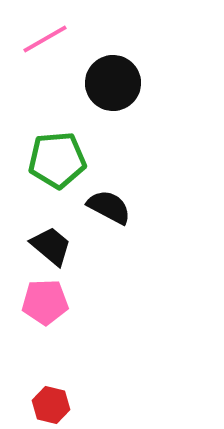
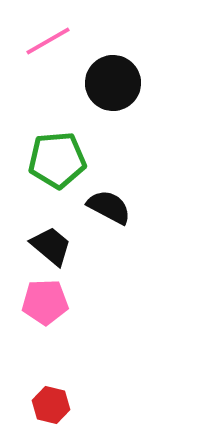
pink line: moved 3 px right, 2 px down
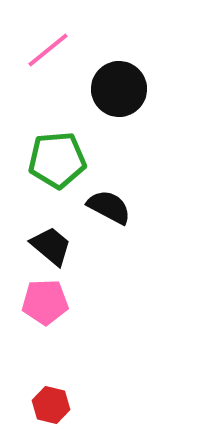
pink line: moved 9 px down; rotated 9 degrees counterclockwise
black circle: moved 6 px right, 6 px down
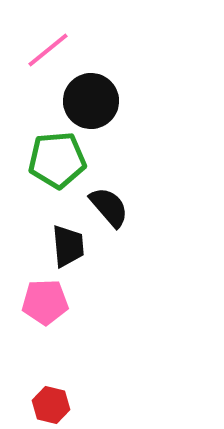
black circle: moved 28 px left, 12 px down
black semicircle: rotated 21 degrees clockwise
black trapezoid: moved 17 px right; rotated 45 degrees clockwise
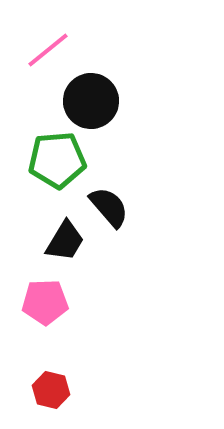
black trapezoid: moved 3 px left, 5 px up; rotated 36 degrees clockwise
red hexagon: moved 15 px up
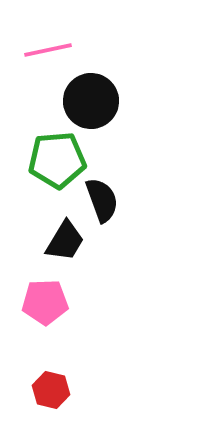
pink line: rotated 27 degrees clockwise
black semicircle: moved 7 px left, 7 px up; rotated 21 degrees clockwise
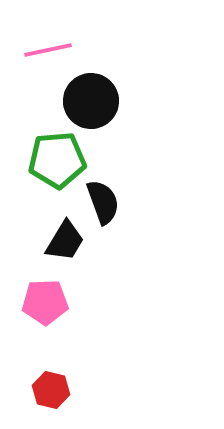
black semicircle: moved 1 px right, 2 px down
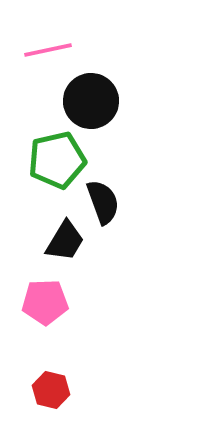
green pentagon: rotated 8 degrees counterclockwise
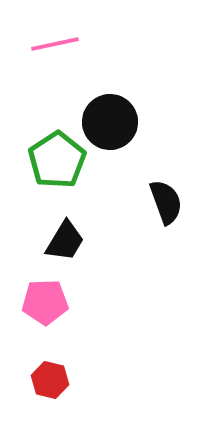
pink line: moved 7 px right, 6 px up
black circle: moved 19 px right, 21 px down
green pentagon: rotated 20 degrees counterclockwise
black semicircle: moved 63 px right
red hexagon: moved 1 px left, 10 px up
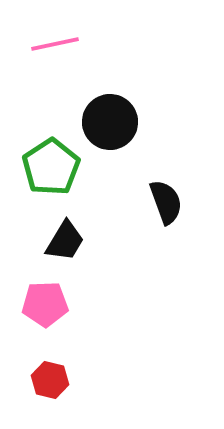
green pentagon: moved 6 px left, 7 px down
pink pentagon: moved 2 px down
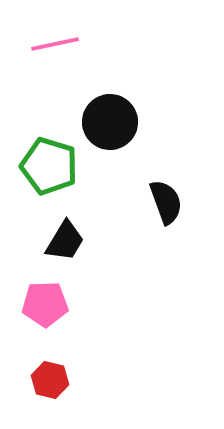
green pentagon: moved 2 px left, 1 px up; rotated 22 degrees counterclockwise
